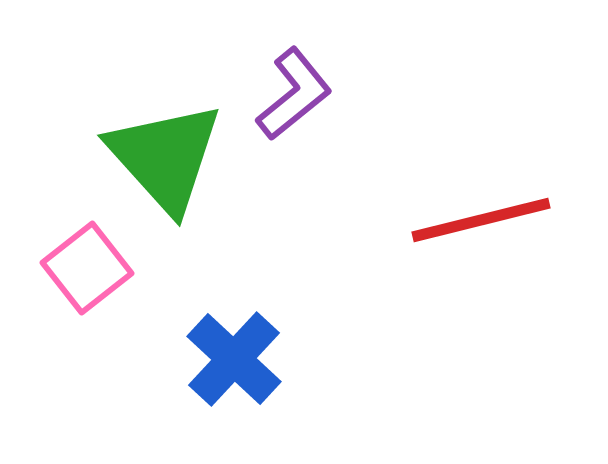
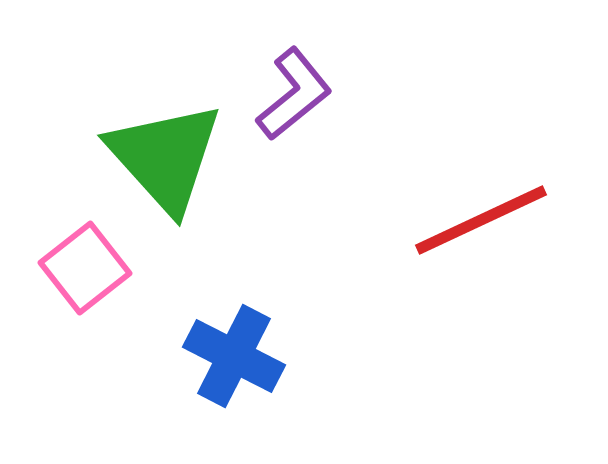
red line: rotated 11 degrees counterclockwise
pink square: moved 2 px left
blue cross: moved 3 px up; rotated 16 degrees counterclockwise
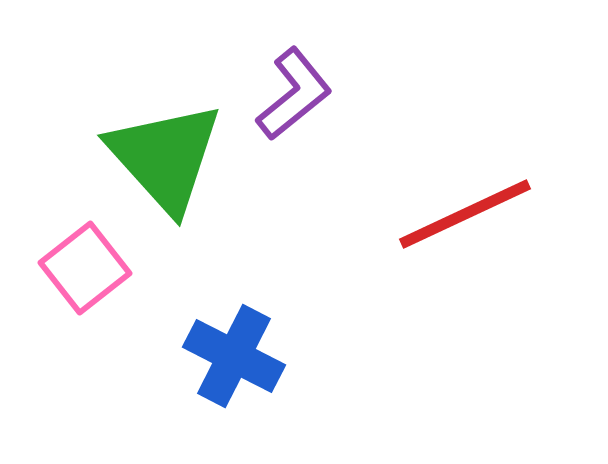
red line: moved 16 px left, 6 px up
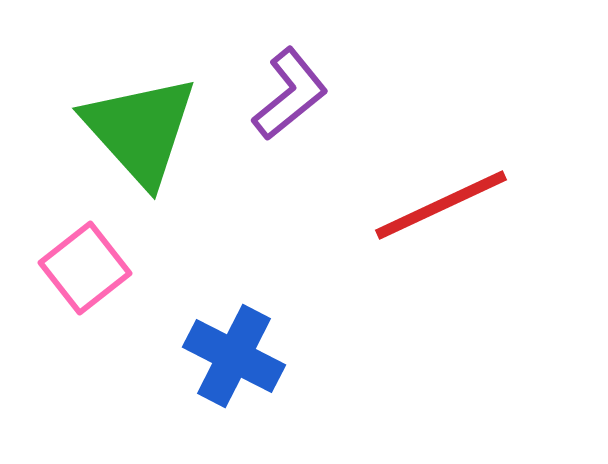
purple L-shape: moved 4 px left
green triangle: moved 25 px left, 27 px up
red line: moved 24 px left, 9 px up
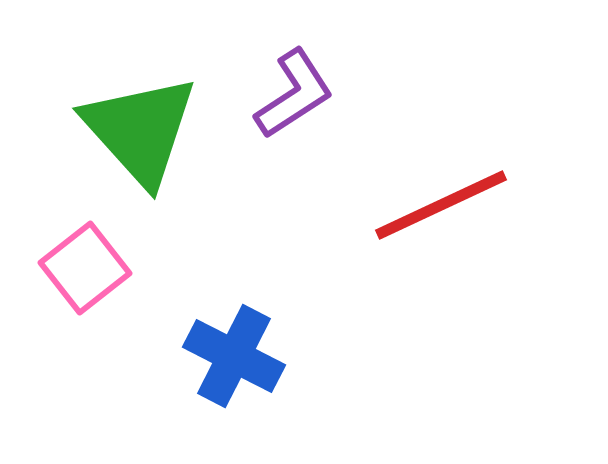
purple L-shape: moved 4 px right; rotated 6 degrees clockwise
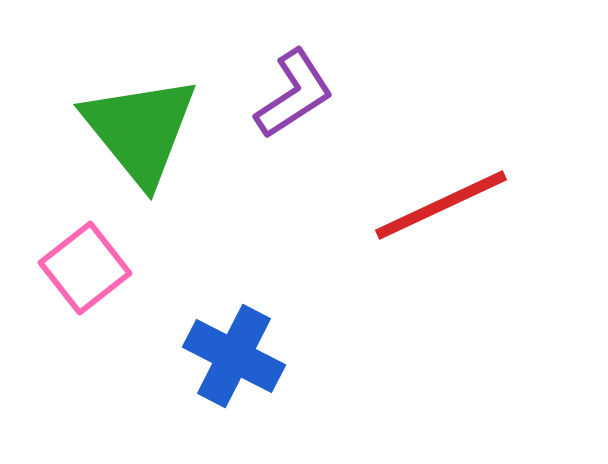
green triangle: rotated 3 degrees clockwise
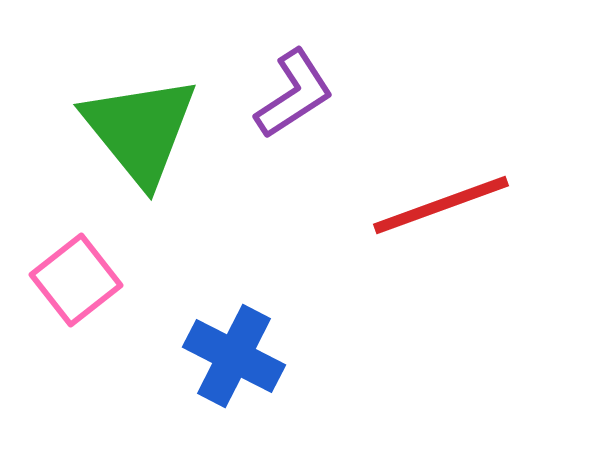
red line: rotated 5 degrees clockwise
pink square: moved 9 px left, 12 px down
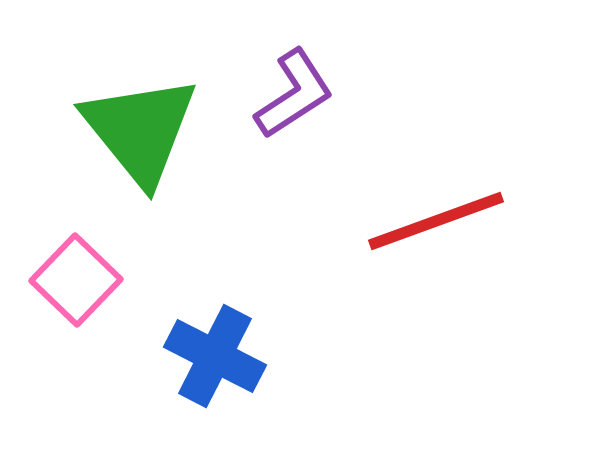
red line: moved 5 px left, 16 px down
pink square: rotated 8 degrees counterclockwise
blue cross: moved 19 px left
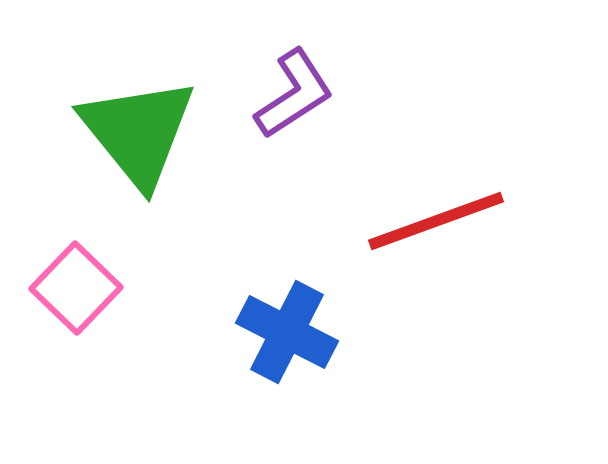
green triangle: moved 2 px left, 2 px down
pink square: moved 8 px down
blue cross: moved 72 px right, 24 px up
